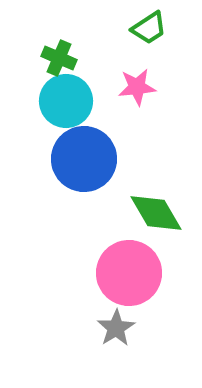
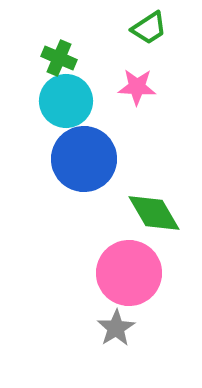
pink star: rotated 9 degrees clockwise
green diamond: moved 2 px left
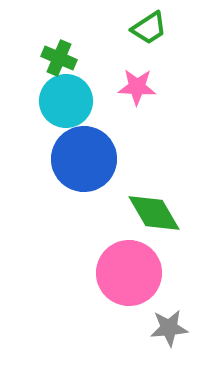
gray star: moved 53 px right; rotated 27 degrees clockwise
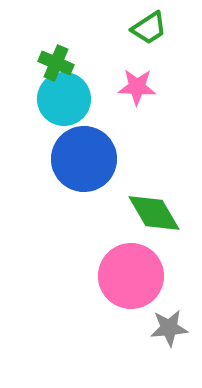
green cross: moved 3 px left, 5 px down
cyan circle: moved 2 px left, 2 px up
pink circle: moved 2 px right, 3 px down
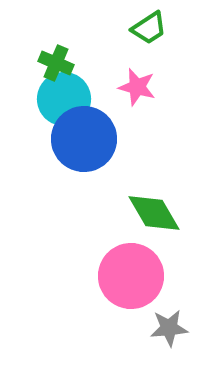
pink star: rotated 12 degrees clockwise
blue circle: moved 20 px up
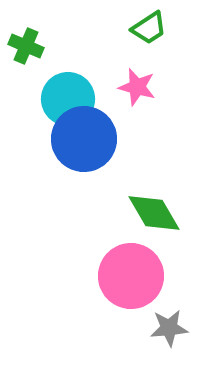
green cross: moved 30 px left, 17 px up
cyan circle: moved 4 px right
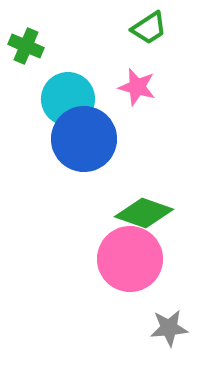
green diamond: moved 10 px left; rotated 40 degrees counterclockwise
pink circle: moved 1 px left, 17 px up
